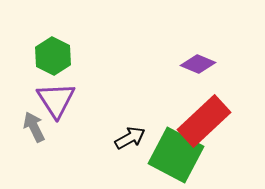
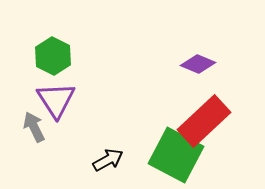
black arrow: moved 22 px left, 22 px down
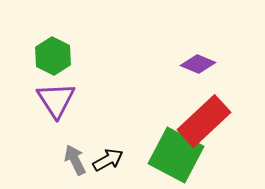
gray arrow: moved 41 px right, 33 px down
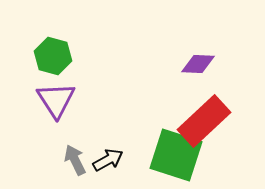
green hexagon: rotated 12 degrees counterclockwise
purple diamond: rotated 20 degrees counterclockwise
green square: rotated 10 degrees counterclockwise
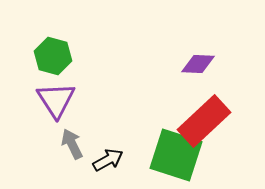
gray arrow: moved 3 px left, 16 px up
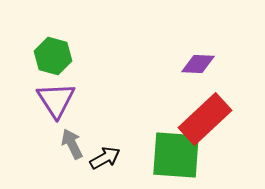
red rectangle: moved 1 px right, 2 px up
green square: rotated 14 degrees counterclockwise
black arrow: moved 3 px left, 2 px up
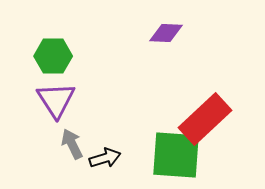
green hexagon: rotated 15 degrees counterclockwise
purple diamond: moved 32 px left, 31 px up
black arrow: rotated 12 degrees clockwise
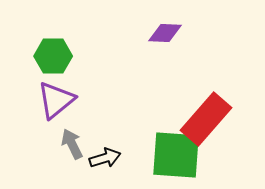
purple diamond: moved 1 px left
purple triangle: rotated 24 degrees clockwise
red rectangle: moved 1 px right; rotated 6 degrees counterclockwise
